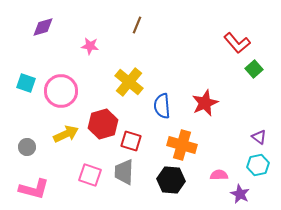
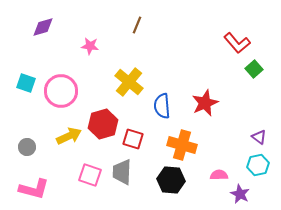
yellow arrow: moved 3 px right, 2 px down
red square: moved 2 px right, 2 px up
gray trapezoid: moved 2 px left
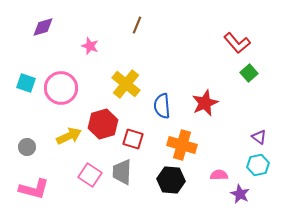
pink star: rotated 12 degrees clockwise
green square: moved 5 px left, 4 px down
yellow cross: moved 3 px left, 2 px down
pink circle: moved 3 px up
pink square: rotated 15 degrees clockwise
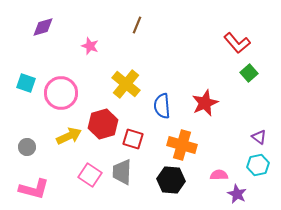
pink circle: moved 5 px down
purple star: moved 3 px left
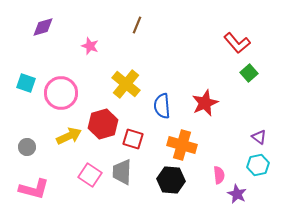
pink semicircle: rotated 84 degrees clockwise
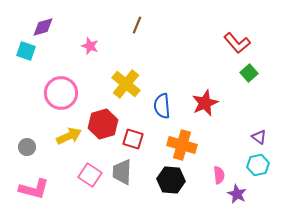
cyan square: moved 32 px up
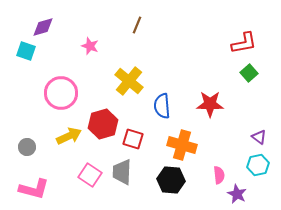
red L-shape: moved 7 px right; rotated 60 degrees counterclockwise
yellow cross: moved 3 px right, 3 px up
red star: moved 5 px right, 1 px down; rotated 24 degrees clockwise
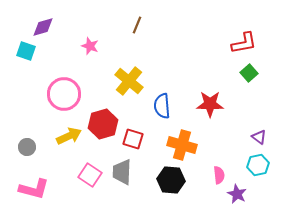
pink circle: moved 3 px right, 1 px down
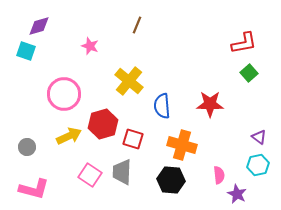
purple diamond: moved 4 px left, 1 px up
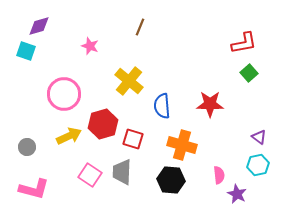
brown line: moved 3 px right, 2 px down
